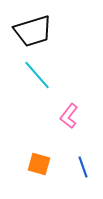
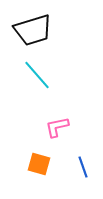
black trapezoid: moved 1 px up
pink L-shape: moved 12 px left, 11 px down; rotated 40 degrees clockwise
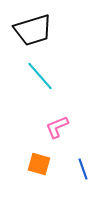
cyan line: moved 3 px right, 1 px down
pink L-shape: rotated 10 degrees counterclockwise
blue line: moved 2 px down
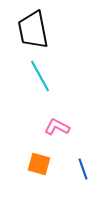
black trapezoid: rotated 96 degrees clockwise
cyan line: rotated 12 degrees clockwise
pink L-shape: rotated 50 degrees clockwise
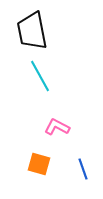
black trapezoid: moved 1 px left, 1 px down
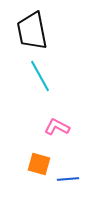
blue line: moved 15 px left, 10 px down; rotated 75 degrees counterclockwise
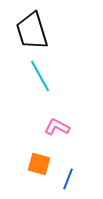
black trapezoid: rotated 6 degrees counterclockwise
blue line: rotated 65 degrees counterclockwise
